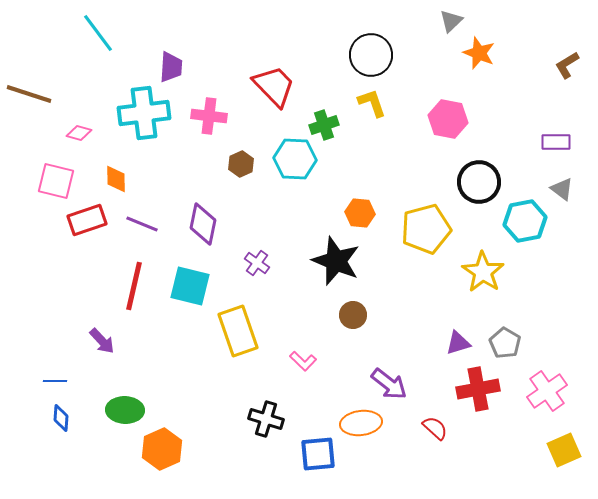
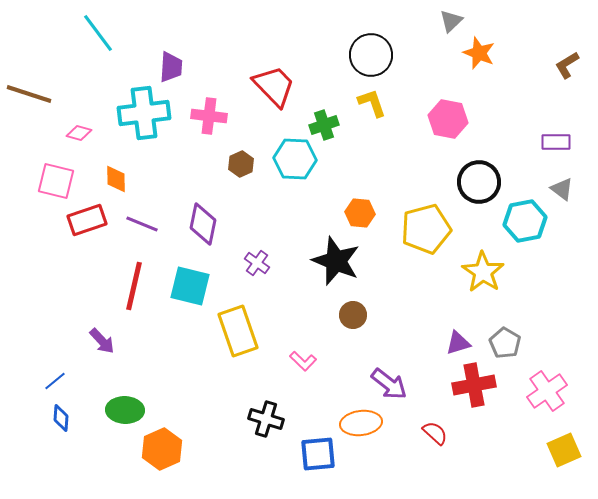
blue line at (55, 381): rotated 40 degrees counterclockwise
red cross at (478, 389): moved 4 px left, 4 px up
red semicircle at (435, 428): moved 5 px down
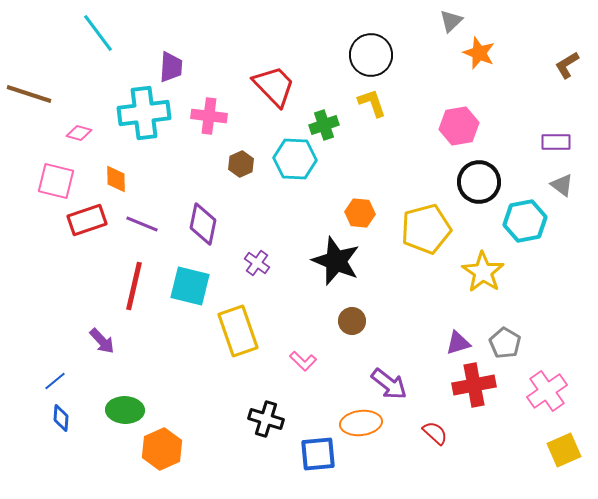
pink hexagon at (448, 119): moved 11 px right, 7 px down; rotated 21 degrees counterclockwise
gray triangle at (562, 189): moved 4 px up
brown circle at (353, 315): moved 1 px left, 6 px down
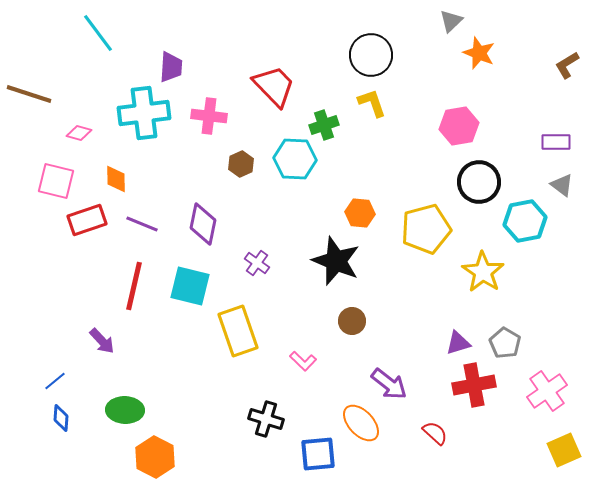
orange ellipse at (361, 423): rotated 54 degrees clockwise
orange hexagon at (162, 449): moved 7 px left, 8 px down; rotated 9 degrees counterclockwise
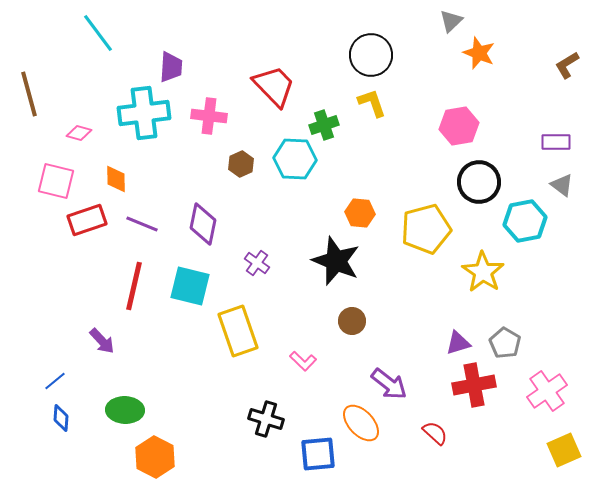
brown line at (29, 94): rotated 57 degrees clockwise
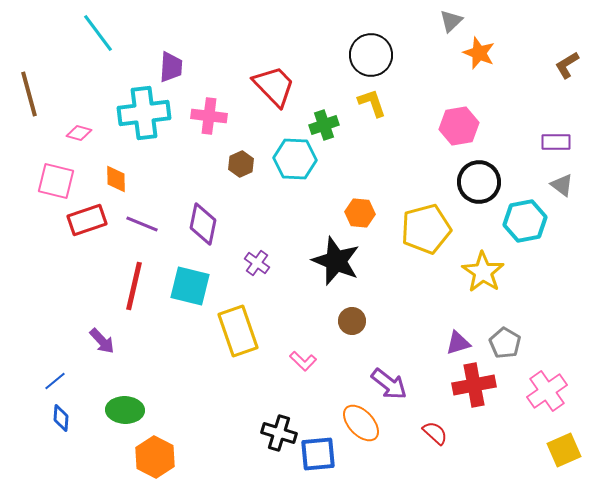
black cross at (266, 419): moved 13 px right, 14 px down
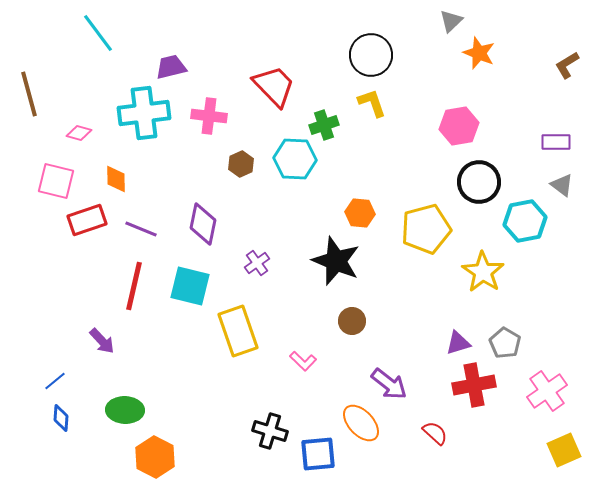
purple trapezoid at (171, 67): rotated 108 degrees counterclockwise
purple line at (142, 224): moved 1 px left, 5 px down
purple cross at (257, 263): rotated 20 degrees clockwise
black cross at (279, 433): moved 9 px left, 2 px up
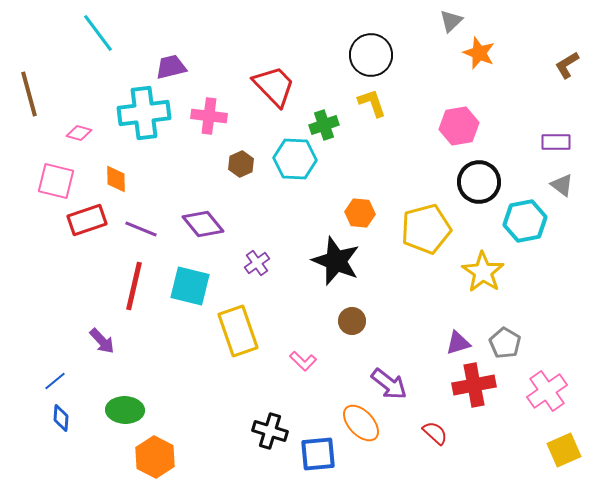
purple diamond at (203, 224): rotated 51 degrees counterclockwise
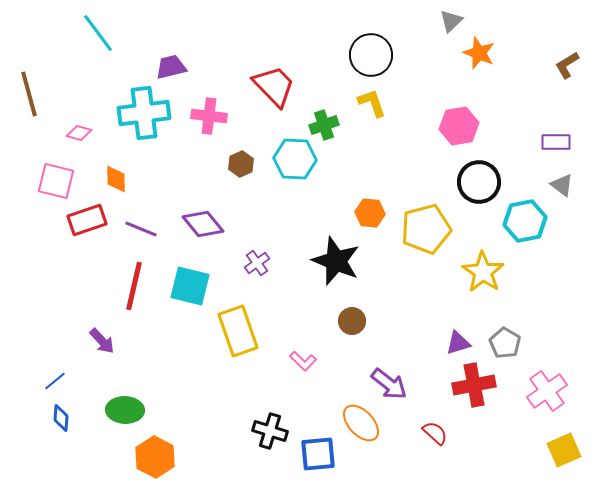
orange hexagon at (360, 213): moved 10 px right
